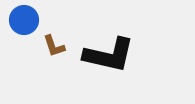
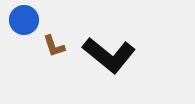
black L-shape: rotated 26 degrees clockwise
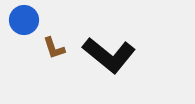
brown L-shape: moved 2 px down
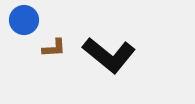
brown L-shape: rotated 75 degrees counterclockwise
